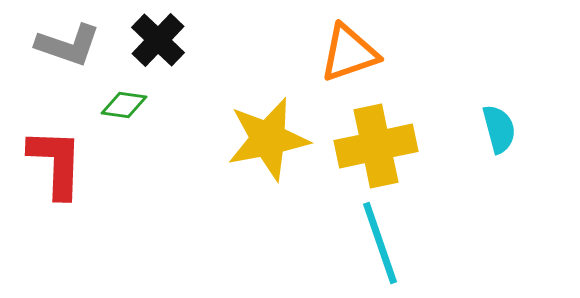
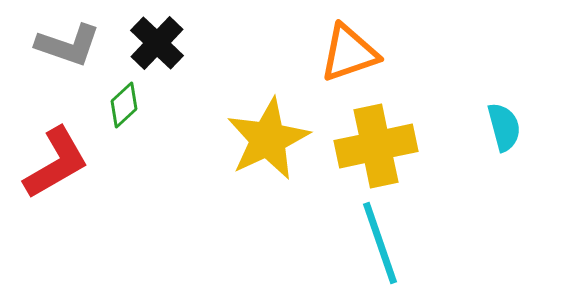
black cross: moved 1 px left, 3 px down
green diamond: rotated 51 degrees counterclockwise
cyan semicircle: moved 5 px right, 2 px up
yellow star: rotated 14 degrees counterclockwise
red L-shape: rotated 58 degrees clockwise
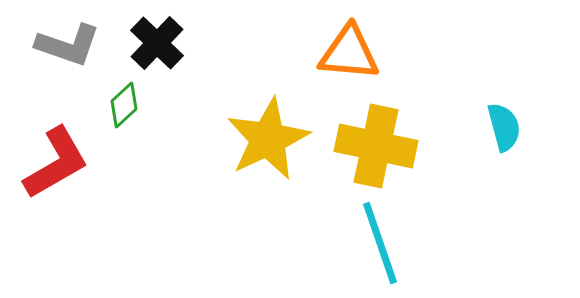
orange triangle: rotated 24 degrees clockwise
yellow cross: rotated 24 degrees clockwise
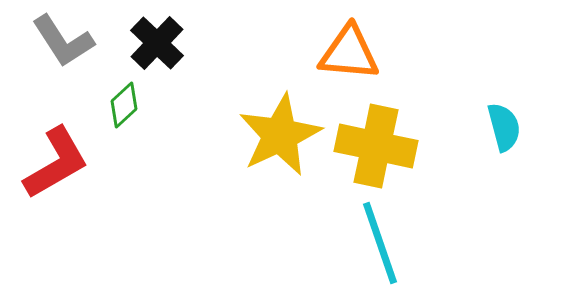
gray L-shape: moved 5 px left, 4 px up; rotated 38 degrees clockwise
yellow star: moved 12 px right, 4 px up
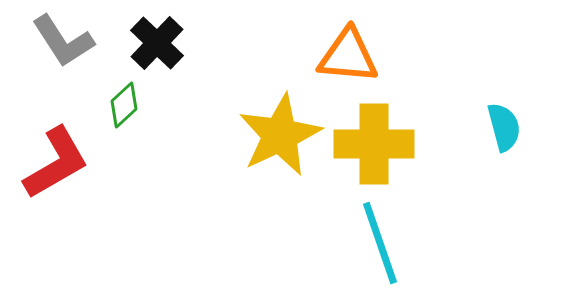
orange triangle: moved 1 px left, 3 px down
yellow cross: moved 2 px left, 2 px up; rotated 12 degrees counterclockwise
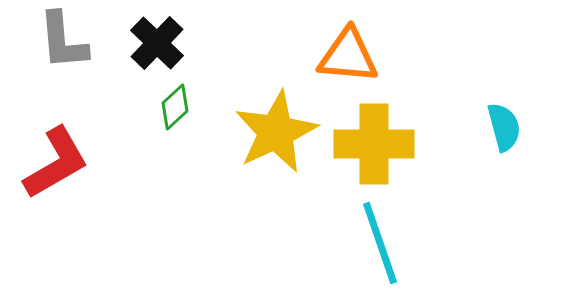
gray L-shape: rotated 28 degrees clockwise
green diamond: moved 51 px right, 2 px down
yellow star: moved 4 px left, 3 px up
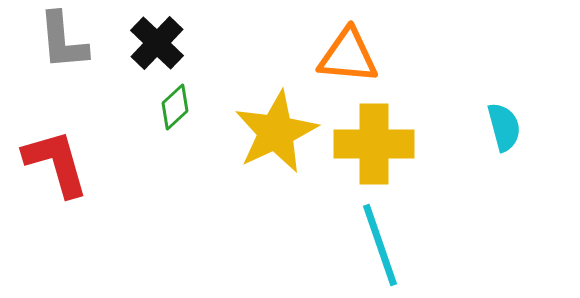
red L-shape: rotated 76 degrees counterclockwise
cyan line: moved 2 px down
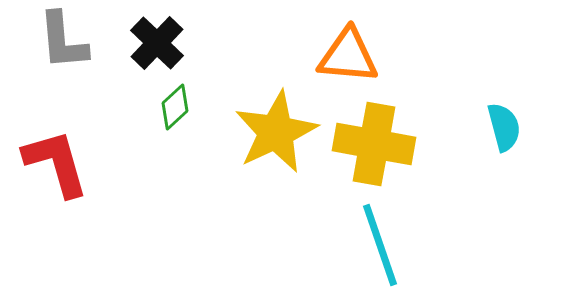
yellow cross: rotated 10 degrees clockwise
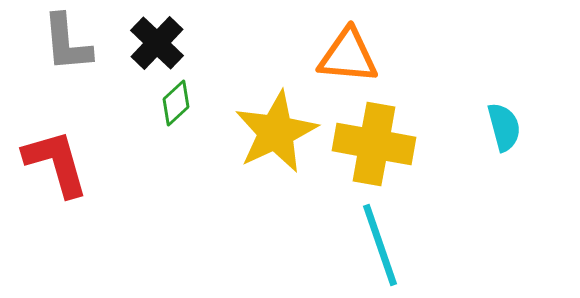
gray L-shape: moved 4 px right, 2 px down
green diamond: moved 1 px right, 4 px up
